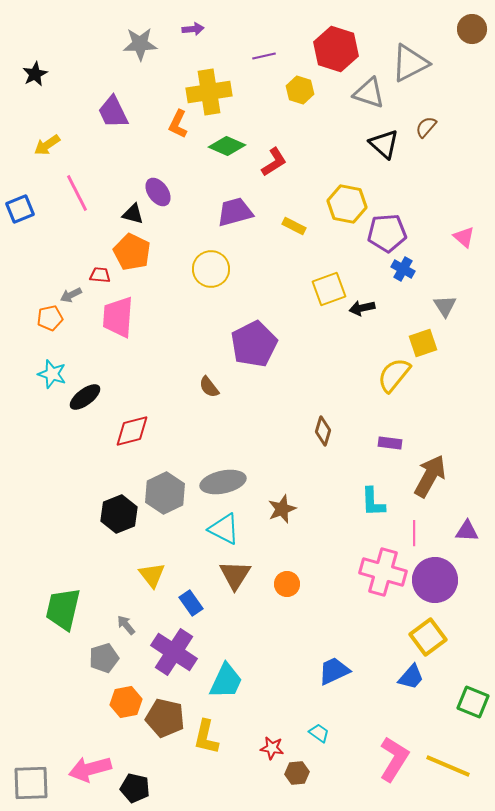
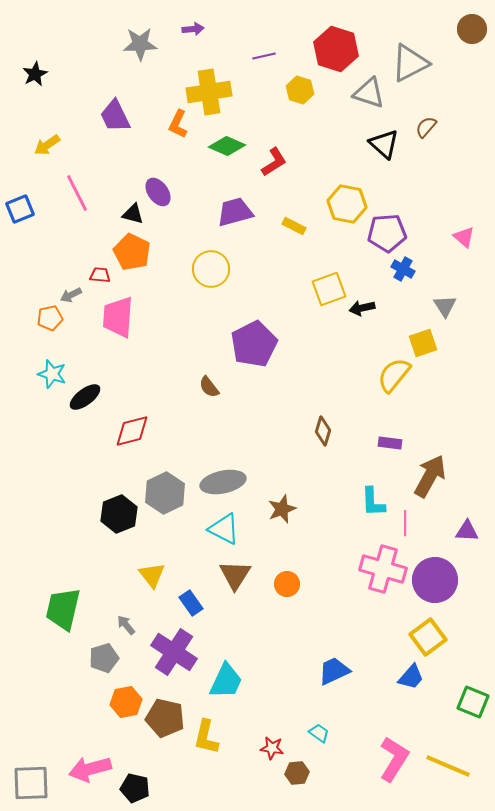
purple trapezoid at (113, 112): moved 2 px right, 4 px down
pink line at (414, 533): moved 9 px left, 10 px up
pink cross at (383, 572): moved 3 px up
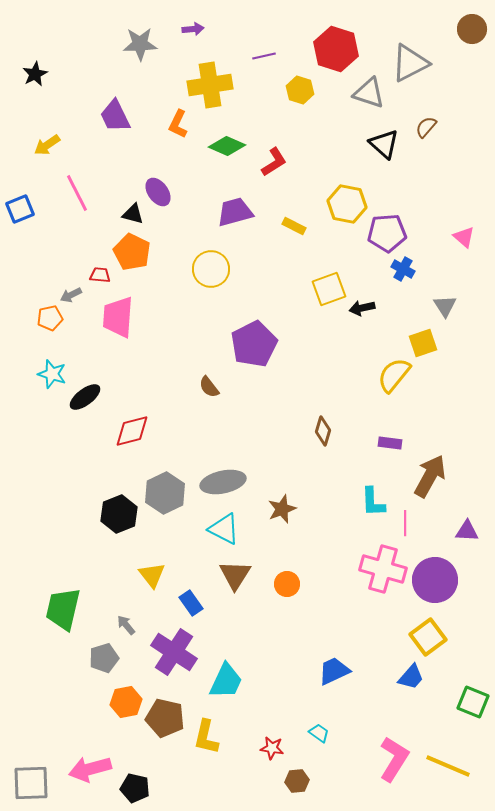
yellow cross at (209, 92): moved 1 px right, 7 px up
brown hexagon at (297, 773): moved 8 px down
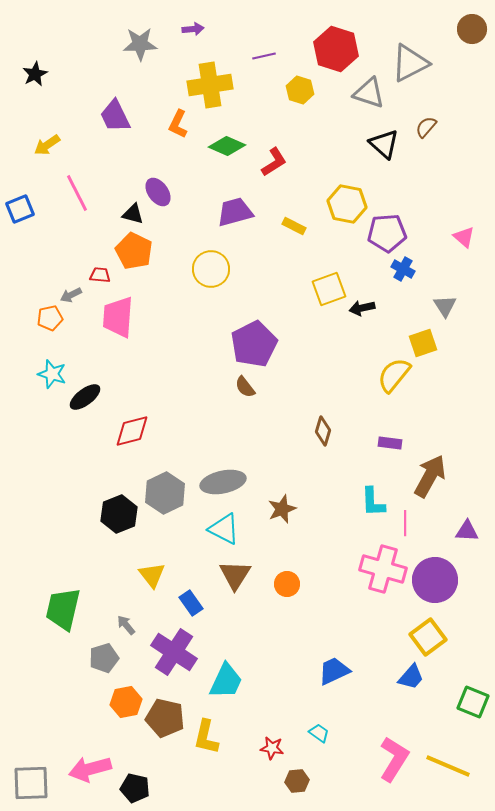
orange pentagon at (132, 252): moved 2 px right, 1 px up
brown semicircle at (209, 387): moved 36 px right
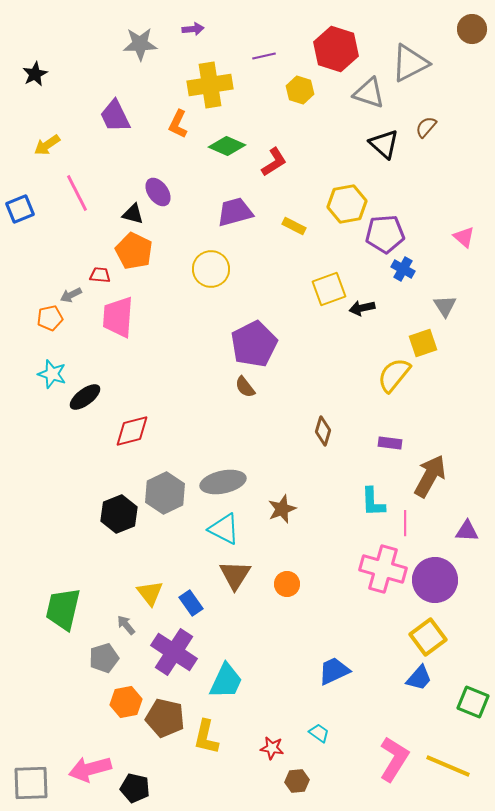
yellow hexagon at (347, 204): rotated 21 degrees counterclockwise
purple pentagon at (387, 233): moved 2 px left, 1 px down
yellow triangle at (152, 575): moved 2 px left, 18 px down
blue trapezoid at (411, 677): moved 8 px right, 1 px down
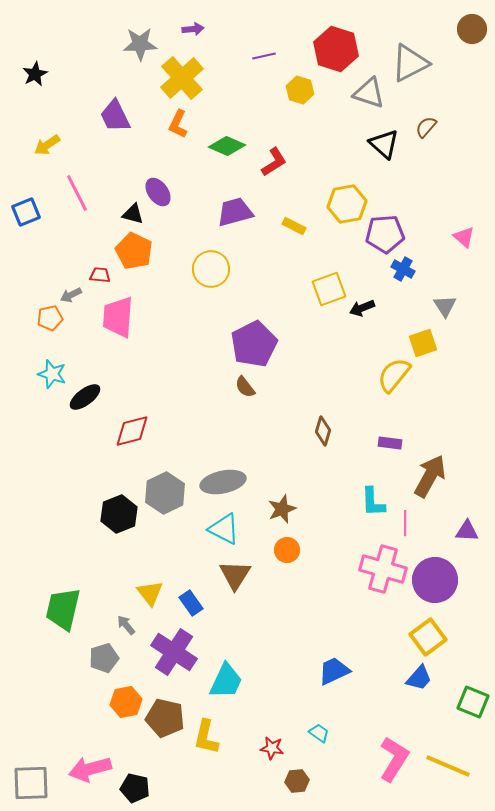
yellow cross at (210, 85): moved 28 px left, 7 px up; rotated 33 degrees counterclockwise
blue square at (20, 209): moved 6 px right, 3 px down
black arrow at (362, 308): rotated 10 degrees counterclockwise
orange circle at (287, 584): moved 34 px up
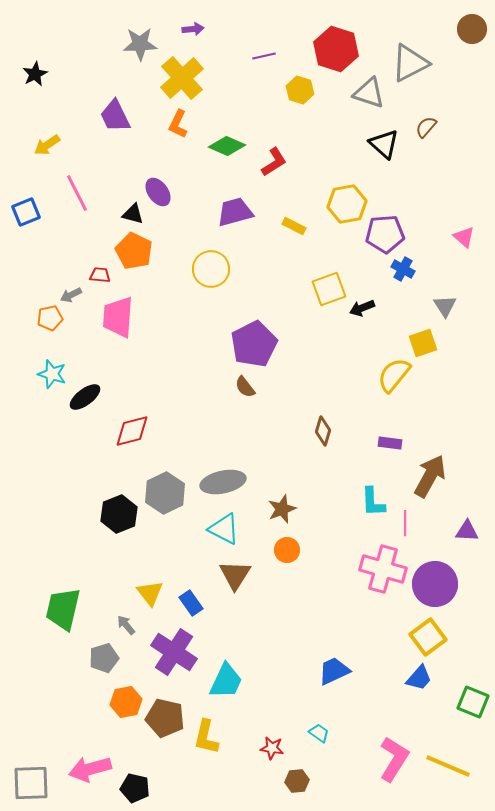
purple circle at (435, 580): moved 4 px down
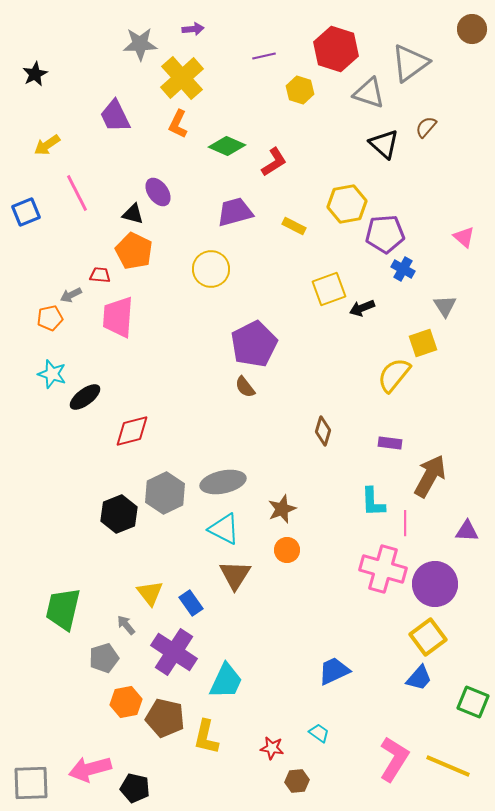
gray triangle at (410, 63): rotated 9 degrees counterclockwise
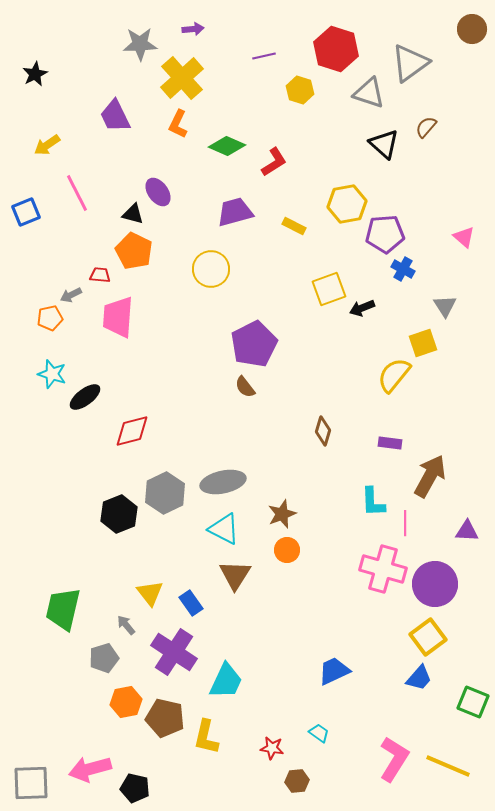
brown star at (282, 509): moved 5 px down
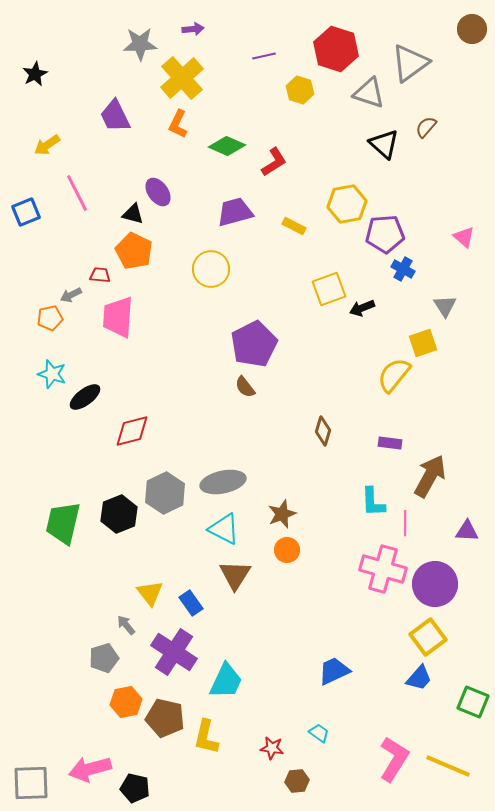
green trapezoid at (63, 609): moved 86 px up
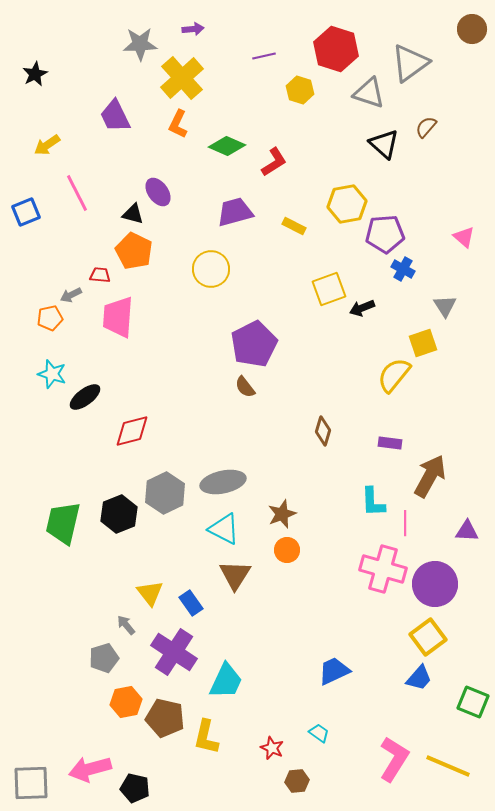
red star at (272, 748): rotated 15 degrees clockwise
